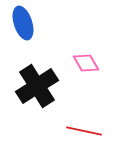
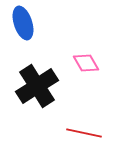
red line: moved 2 px down
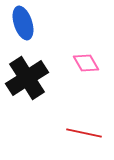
black cross: moved 10 px left, 8 px up
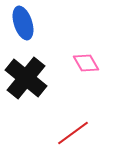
black cross: moved 1 px left; rotated 18 degrees counterclockwise
red line: moved 11 px left; rotated 48 degrees counterclockwise
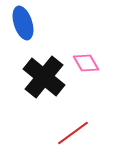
black cross: moved 18 px right, 1 px up
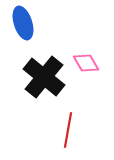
red line: moved 5 px left, 3 px up; rotated 44 degrees counterclockwise
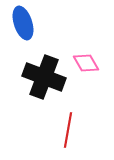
black cross: rotated 18 degrees counterclockwise
